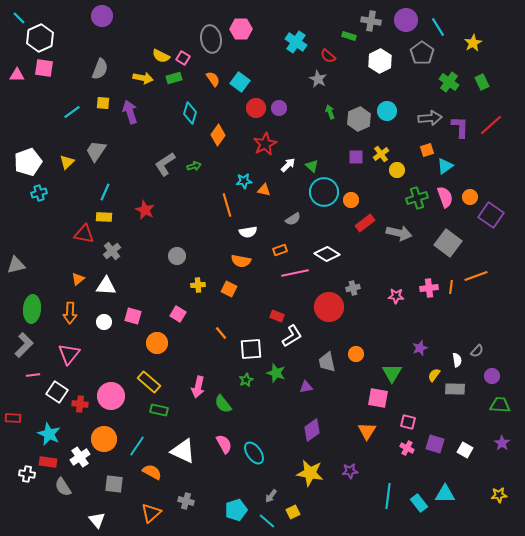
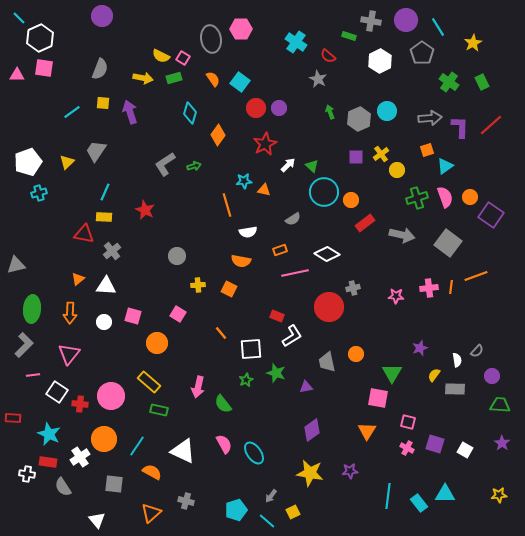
gray arrow at (399, 233): moved 3 px right, 2 px down
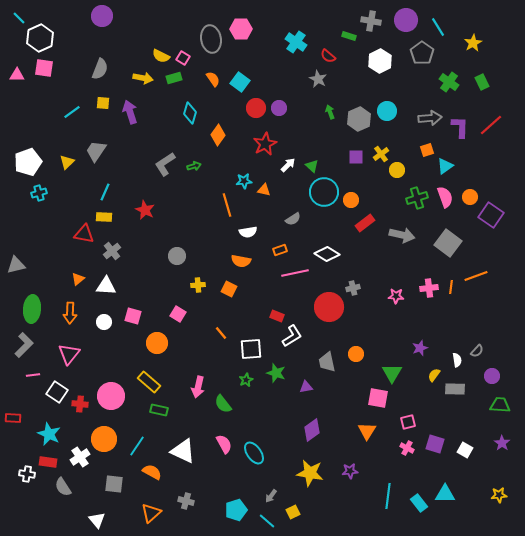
pink square at (408, 422): rotated 28 degrees counterclockwise
